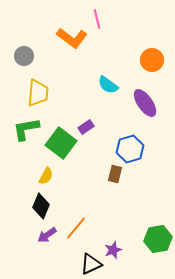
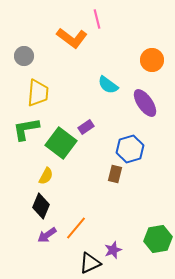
black triangle: moved 1 px left, 1 px up
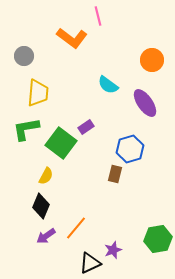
pink line: moved 1 px right, 3 px up
purple arrow: moved 1 px left, 1 px down
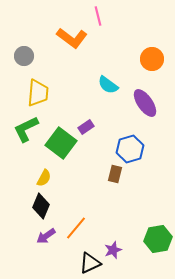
orange circle: moved 1 px up
green L-shape: rotated 16 degrees counterclockwise
yellow semicircle: moved 2 px left, 2 px down
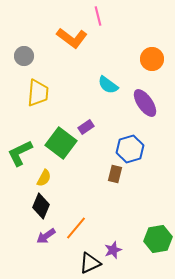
green L-shape: moved 6 px left, 24 px down
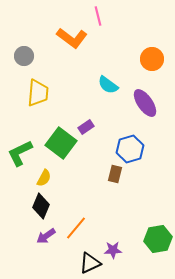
purple star: rotated 18 degrees clockwise
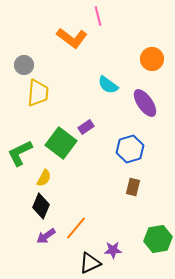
gray circle: moved 9 px down
brown rectangle: moved 18 px right, 13 px down
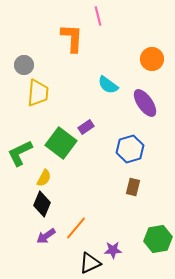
orange L-shape: rotated 124 degrees counterclockwise
black diamond: moved 1 px right, 2 px up
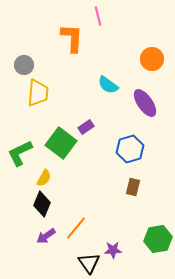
black triangle: moved 1 px left; rotated 40 degrees counterclockwise
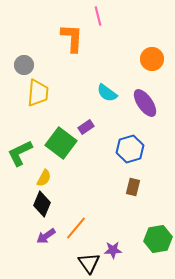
cyan semicircle: moved 1 px left, 8 px down
